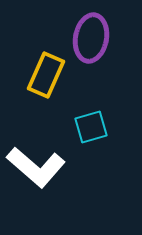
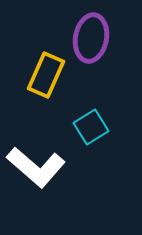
cyan square: rotated 16 degrees counterclockwise
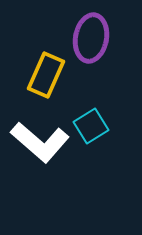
cyan square: moved 1 px up
white L-shape: moved 4 px right, 25 px up
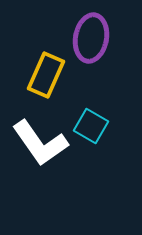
cyan square: rotated 28 degrees counterclockwise
white L-shape: moved 1 px down; rotated 14 degrees clockwise
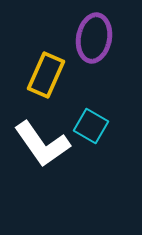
purple ellipse: moved 3 px right
white L-shape: moved 2 px right, 1 px down
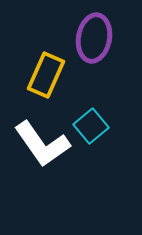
cyan square: rotated 20 degrees clockwise
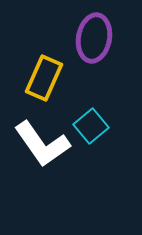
yellow rectangle: moved 2 px left, 3 px down
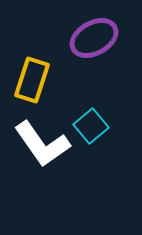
purple ellipse: rotated 51 degrees clockwise
yellow rectangle: moved 12 px left, 2 px down; rotated 6 degrees counterclockwise
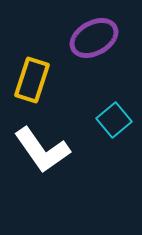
cyan square: moved 23 px right, 6 px up
white L-shape: moved 6 px down
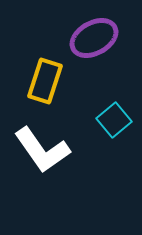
yellow rectangle: moved 13 px right, 1 px down
